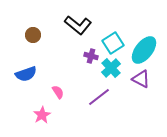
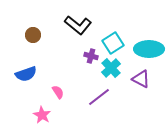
cyan ellipse: moved 5 px right, 1 px up; rotated 52 degrees clockwise
pink star: rotated 12 degrees counterclockwise
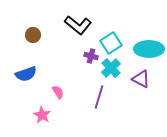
cyan square: moved 2 px left
purple line: rotated 35 degrees counterclockwise
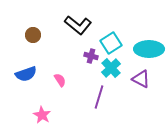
pink semicircle: moved 2 px right, 12 px up
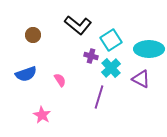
cyan square: moved 3 px up
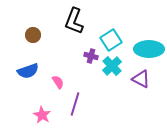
black L-shape: moved 4 px left, 4 px up; rotated 72 degrees clockwise
cyan cross: moved 1 px right, 2 px up
blue semicircle: moved 2 px right, 3 px up
pink semicircle: moved 2 px left, 2 px down
purple line: moved 24 px left, 7 px down
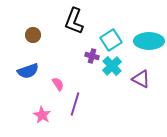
cyan ellipse: moved 8 px up
purple cross: moved 1 px right
pink semicircle: moved 2 px down
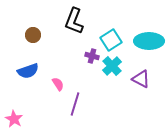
pink star: moved 28 px left, 4 px down
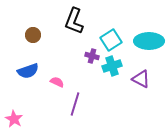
cyan cross: rotated 24 degrees clockwise
pink semicircle: moved 1 px left, 2 px up; rotated 32 degrees counterclockwise
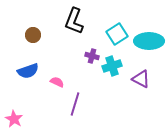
cyan square: moved 6 px right, 6 px up
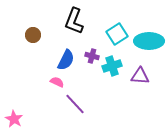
blue semicircle: moved 38 px right, 11 px up; rotated 45 degrees counterclockwise
purple triangle: moved 1 px left, 3 px up; rotated 24 degrees counterclockwise
purple line: rotated 60 degrees counterclockwise
